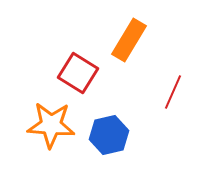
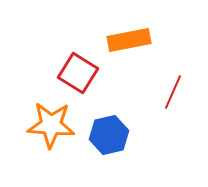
orange rectangle: rotated 48 degrees clockwise
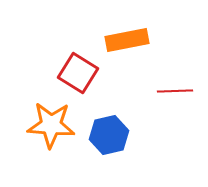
orange rectangle: moved 2 px left
red line: moved 2 px right, 1 px up; rotated 64 degrees clockwise
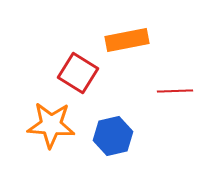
blue hexagon: moved 4 px right, 1 px down
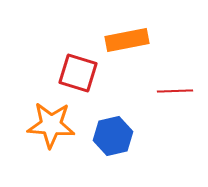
red square: rotated 15 degrees counterclockwise
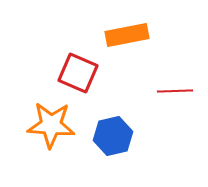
orange rectangle: moved 5 px up
red square: rotated 6 degrees clockwise
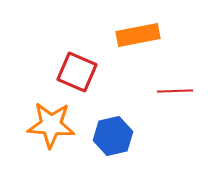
orange rectangle: moved 11 px right
red square: moved 1 px left, 1 px up
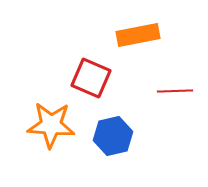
red square: moved 14 px right, 6 px down
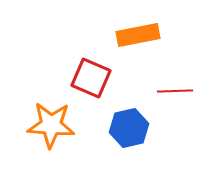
blue hexagon: moved 16 px right, 8 px up
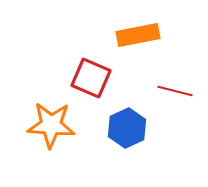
red line: rotated 16 degrees clockwise
blue hexagon: moved 2 px left; rotated 12 degrees counterclockwise
